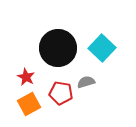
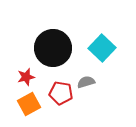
black circle: moved 5 px left
red star: rotated 30 degrees clockwise
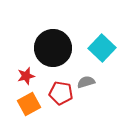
red star: moved 1 px up
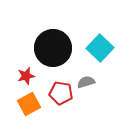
cyan square: moved 2 px left
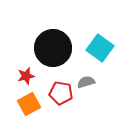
cyan square: rotated 8 degrees counterclockwise
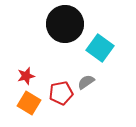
black circle: moved 12 px right, 24 px up
gray semicircle: rotated 18 degrees counterclockwise
red pentagon: rotated 20 degrees counterclockwise
orange square: moved 1 px up; rotated 30 degrees counterclockwise
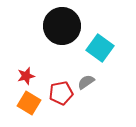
black circle: moved 3 px left, 2 px down
